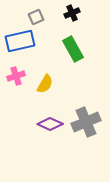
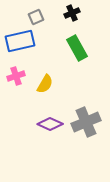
green rectangle: moved 4 px right, 1 px up
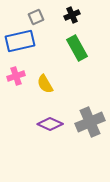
black cross: moved 2 px down
yellow semicircle: rotated 120 degrees clockwise
gray cross: moved 4 px right
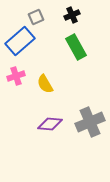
blue rectangle: rotated 28 degrees counterclockwise
green rectangle: moved 1 px left, 1 px up
purple diamond: rotated 20 degrees counterclockwise
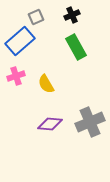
yellow semicircle: moved 1 px right
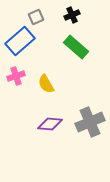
green rectangle: rotated 20 degrees counterclockwise
